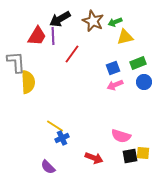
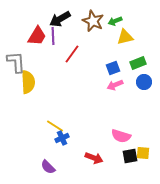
green arrow: moved 1 px up
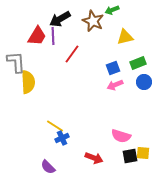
green arrow: moved 3 px left, 11 px up
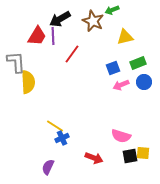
pink arrow: moved 6 px right
purple semicircle: rotated 70 degrees clockwise
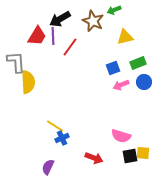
green arrow: moved 2 px right
red line: moved 2 px left, 7 px up
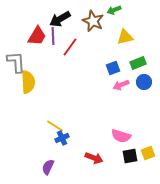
yellow square: moved 5 px right; rotated 24 degrees counterclockwise
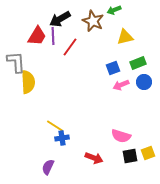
blue cross: rotated 16 degrees clockwise
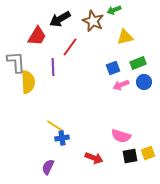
purple line: moved 31 px down
